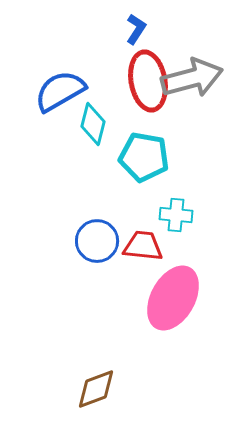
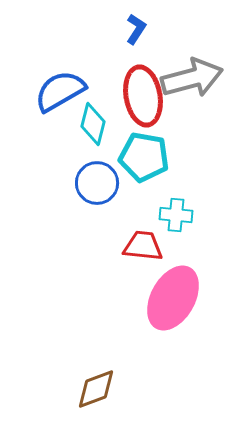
red ellipse: moved 5 px left, 15 px down
blue circle: moved 58 px up
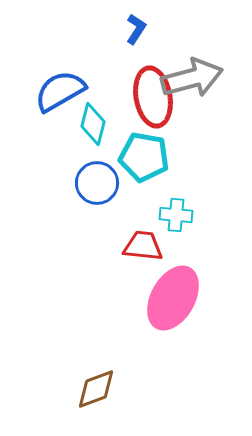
red ellipse: moved 10 px right, 1 px down
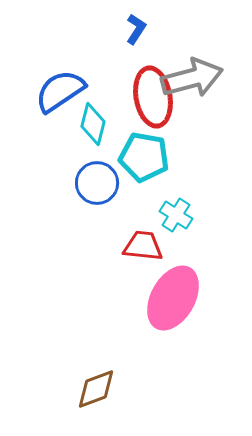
blue semicircle: rotated 4 degrees counterclockwise
cyan cross: rotated 28 degrees clockwise
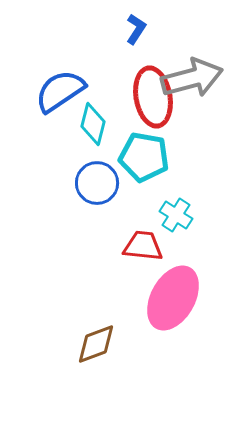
brown diamond: moved 45 px up
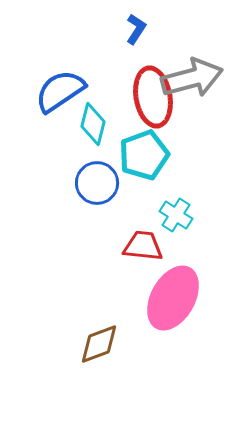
cyan pentagon: moved 2 px up; rotated 30 degrees counterclockwise
brown diamond: moved 3 px right
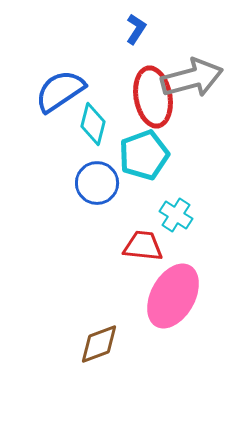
pink ellipse: moved 2 px up
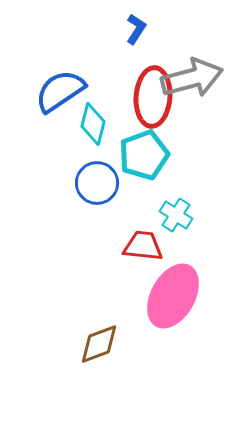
red ellipse: rotated 14 degrees clockwise
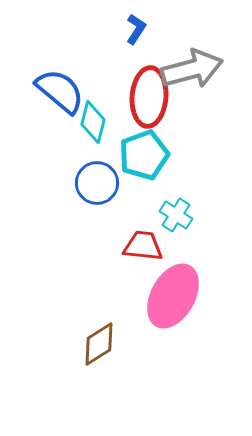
gray arrow: moved 9 px up
blue semicircle: rotated 74 degrees clockwise
red ellipse: moved 4 px left
cyan diamond: moved 2 px up
brown diamond: rotated 12 degrees counterclockwise
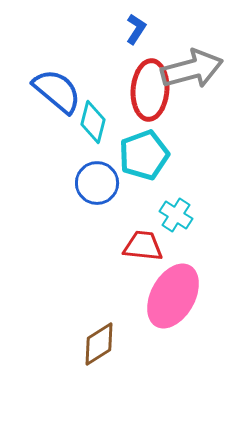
blue semicircle: moved 3 px left
red ellipse: moved 1 px right, 7 px up
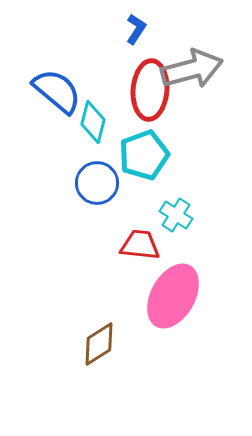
red trapezoid: moved 3 px left, 1 px up
